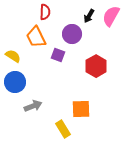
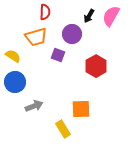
orange trapezoid: rotated 80 degrees counterclockwise
gray arrow: moved 1 px right
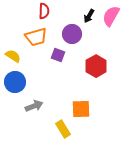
red semicircle: moved 1 px left, 1 px up
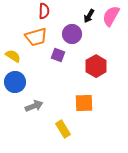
orange square: moved 3 px right, 6 px up
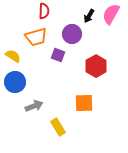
pink semicircle: moved 2 px up
yellow rectangle: moved 5 px left, 2 px up
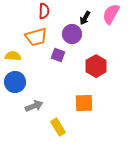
black arrow: moved 4 px left, 2 px down
yellow semicircle: rotated 28 degrees counterclockwise
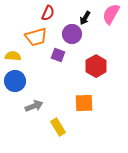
red semicircle: moved 4 px right, 2 px down; rotated 21 degrees clockwise
blue circle: moved 1 px up
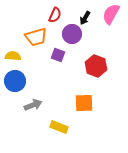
red semicircle: moved 7 px right, 2 px down
red hexagon: rotated 10 degrees counterclockwise
gray arrow: moved 1 px left, 1 px up
yellow rectangle: moved 1 px right; rotated 36 degrees counterclockwise
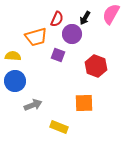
red semicircle: moved 2 px right, 4 px down
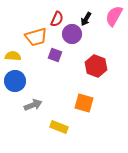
pink semicircle: moved 3 px right, 2 px down
black arrow: moved 1 px right, 1 px down
purple square: moved 3 px left
orange square: rotated 18 degrees clockwise
